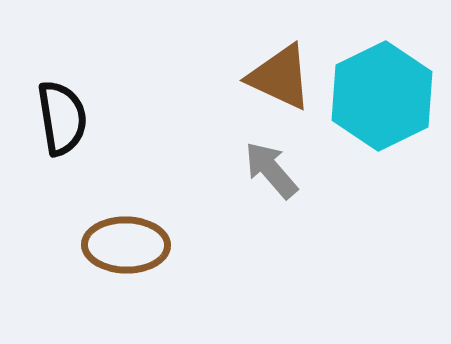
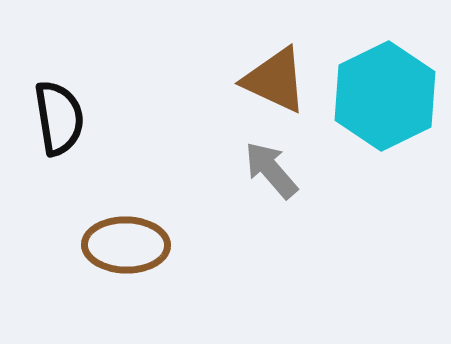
brown triangle: moved 5 px left, 3 px down
cyan hexagon: moved 3 px right
black semicircle: moved 3 px left
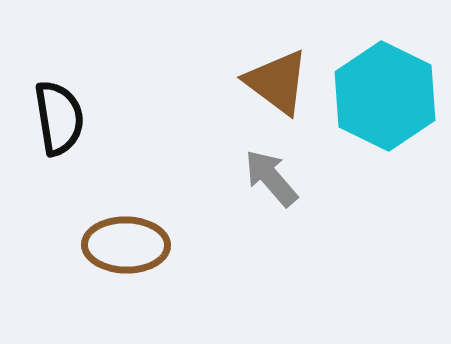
brown triangle: moved 2 px right, 2 px down; rotated 12 degrees clockwise
cyan hexagon: rotated 8 degrees counterclockwise
gray arrow: moved 8 px down
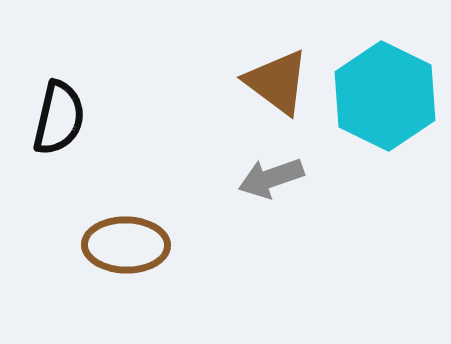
black semicircle: rotated 22 degrees clockwise
gray arrow: rotated 68 degrees counterclockwise
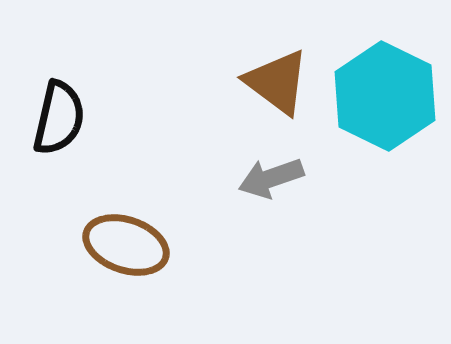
brown ellipse: rotated 18 degrees clockwise
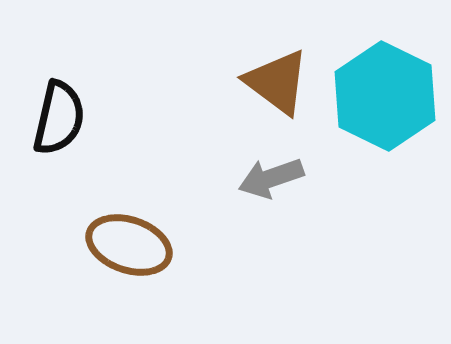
brown ellipse: moved 3 px right
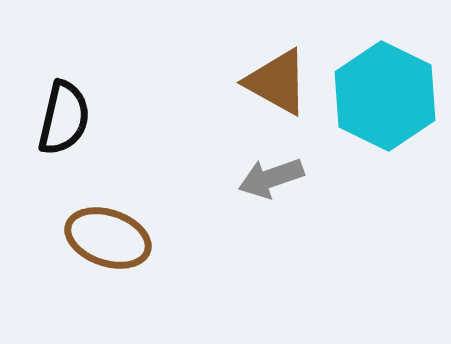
brown triangle: rotated 8 degrees counterclockwise
black semicircle: moved 5 px right
brown ellipse: moved 21 px left, 7 px up
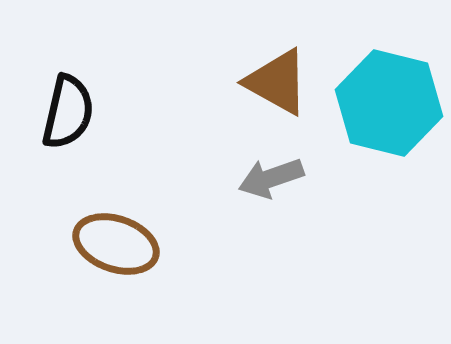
cyan hexagon: moved 4 px right, 7 px down; rotated 12 degrees counterclockwise
black semicircle: moved 4 px right, 6 px up
brown ellipse: moved 8 px right, 6 px down
